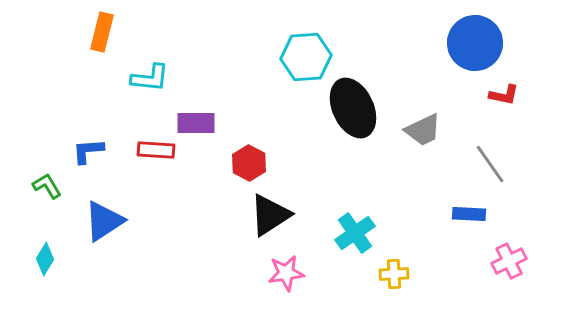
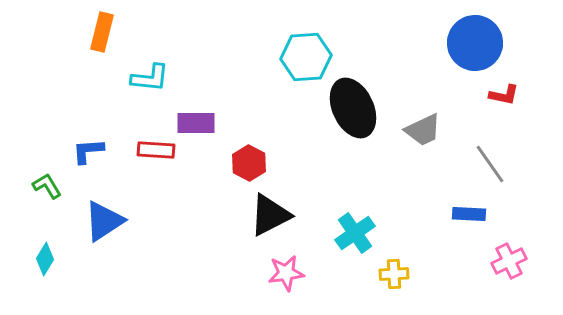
black triangle: rotated 6 degrees clockwise
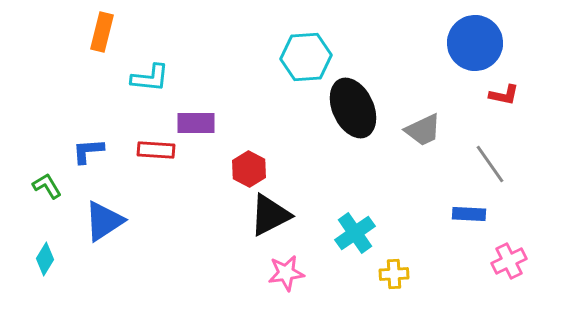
red hexagon: moved 6 px down
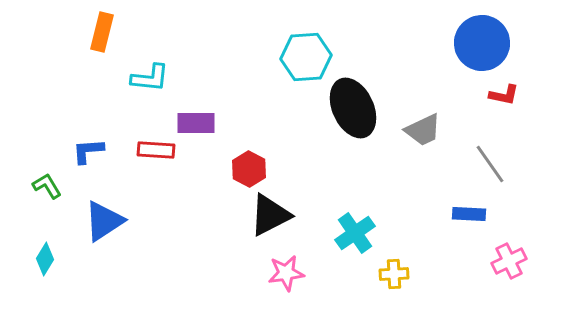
blue circle: moved 7 px right
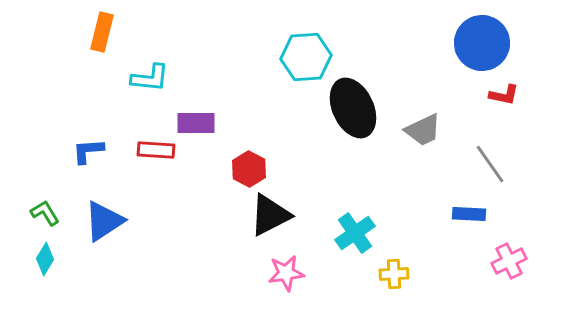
green L-shape: moved 2 px left, 27 px down
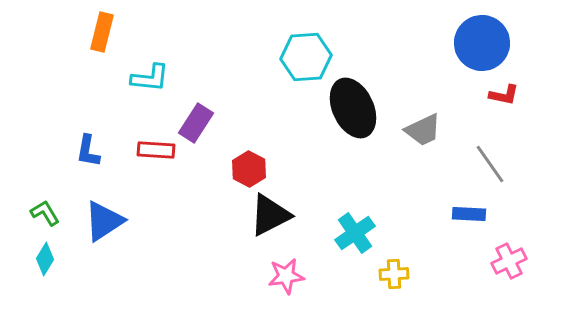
purple rectangle: rotated 57 degrees counterclockwise
blue L-shape: rotated 76 degrees counterclockwise
pink star: moved 3 px down
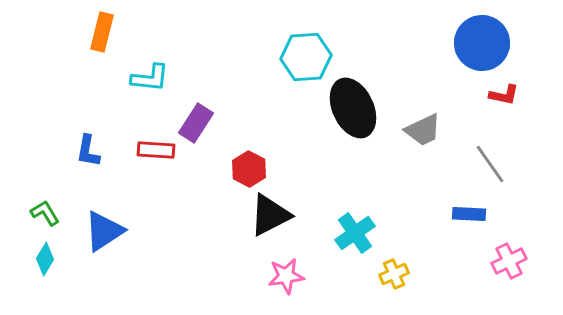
blue triangle: moved 10 px down
yellow cross: rotated 20 degrees counterclockwise
